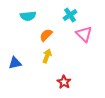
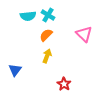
cyan cross: moved 22 px left; rotated 24 degrees counterclockwise
blue triangle: moved 7 px down; rotated 40 degrees counterclockwise
red star: moved 2 px down
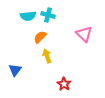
cyan cross: rotated 16 degrees counterclockwise
orange semicircle: moved 6 px left, 2 px down
yellow arrow: rotated 40 degrees counterclockwise
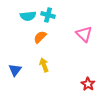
yellow arrow: moved 3 px left, 9 px down
red star: moved 24 px right
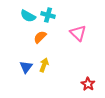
cyan semicircle: rotated 35 degrees clockwise
pink triangle: moved 6 px left, 1 px up
yellow arrow: rotated 40 degrees clockwise
blue triangle: moved 11 px right, 3 px up
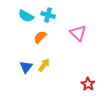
cyan semicircle: moved 2 px left
yellow arrow: rotated 16 degrees clockwise
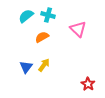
cyan semicircle: rotated 112 degrees clockwise
pink triangle: moved 4 px up
orange semicircle: moved 2 px right; rotated 16 degrees clockwise
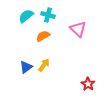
orange semicircle: moved 1 px right, 1 px up
blue triangle: rotated 16 degrees clockwise
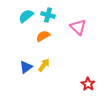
pink triangle: moved 2 px up
